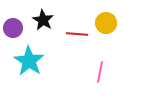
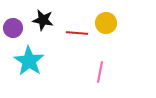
black star: rotated 20 degrees counterclockwise
red line: moved 1 px up
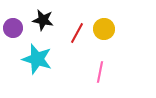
yellow circle: moved 2 px left, 6 px down
red line: rotated 65 degrees counterclockwise
cyan star: moved 8 px right, 2 px up; rotated 16 degrees counterclockwise
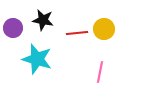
red line: rotated 55 degrees clockwise
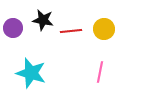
red line: moved 6 px left, 2 px up
cyan star: moved 6 px left, 14 px down
